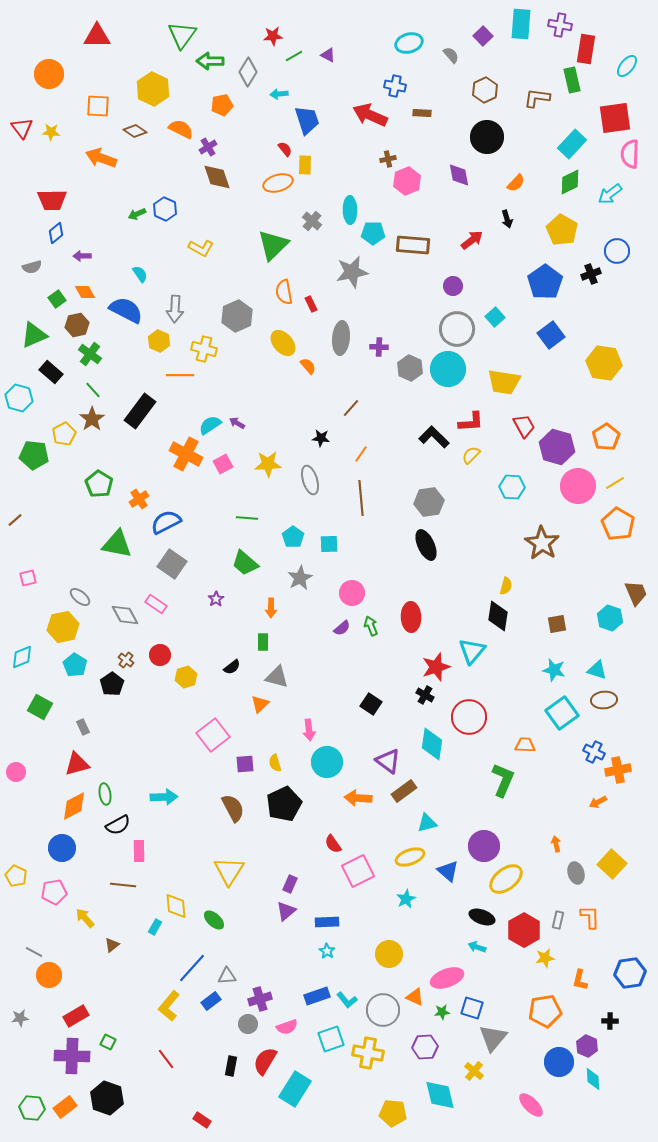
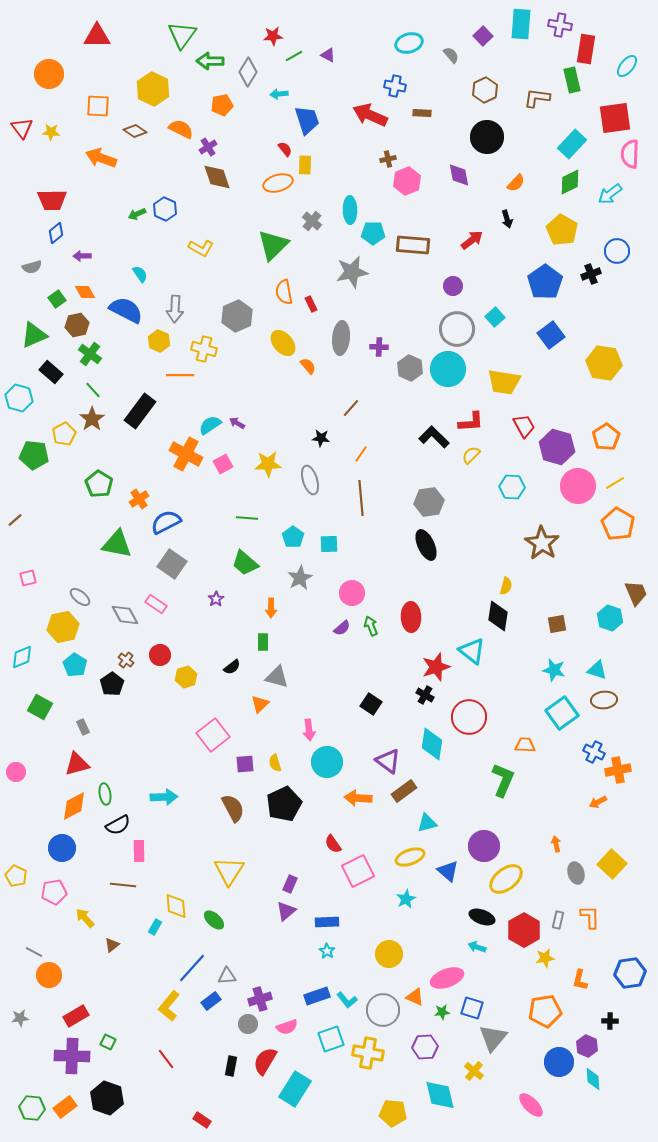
cyan triangle at (472, 651): rotated 32 degrees counterclockwise
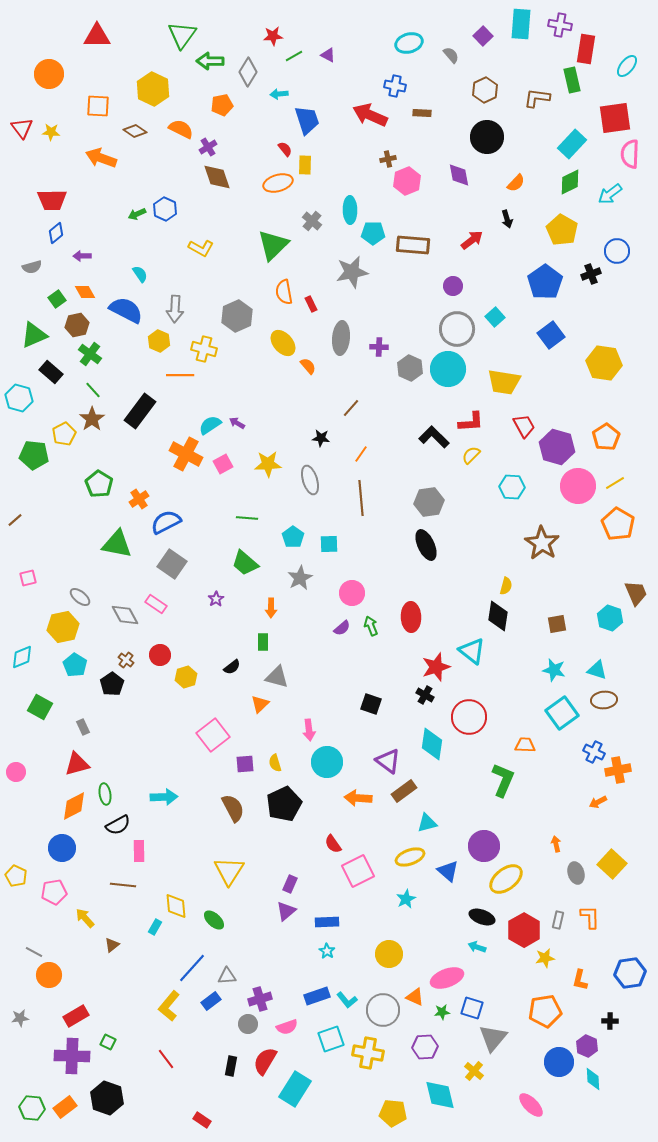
black square at (371, 704): rotated 15 degrees counterclockwise
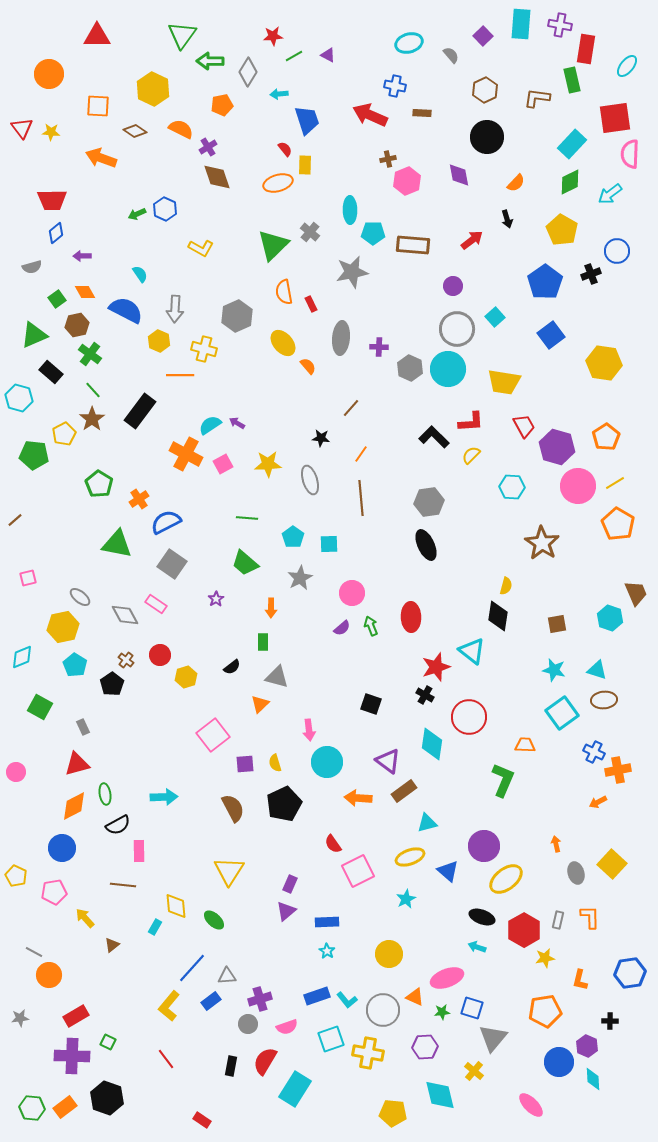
gray cross at (312, 221): moved 2 px left, 11 px down
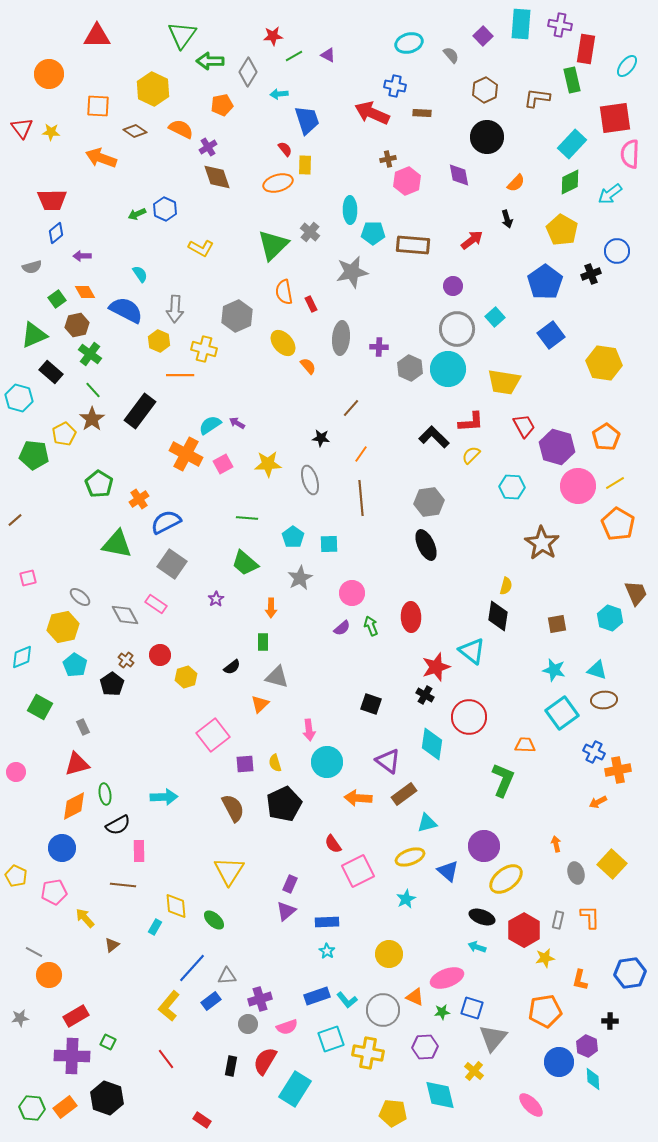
red arrow at (370, 115): moved 2 px right, 2 px up
brown rectangle at (404, 791): moved 3 px down
